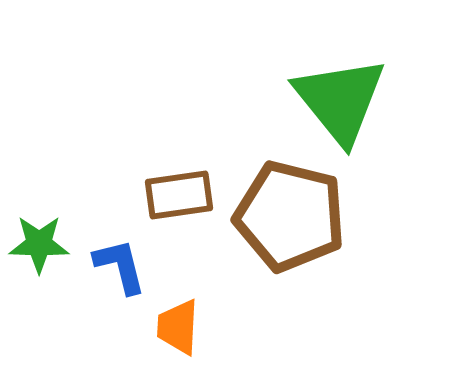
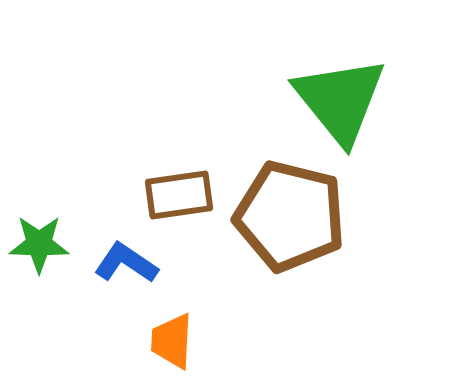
blue L-shape: moved 6 px right, 3 px up; rotated 42 degrees counterclockwise
orange trapezoid: moved 6 px left, 14 px down
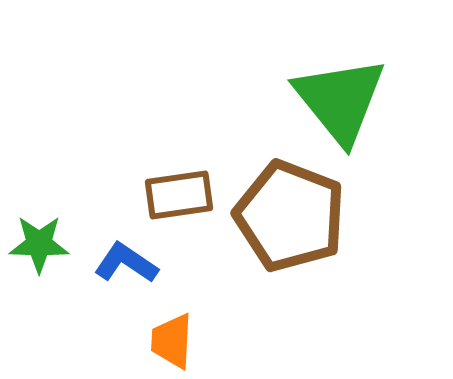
brown pentagon: rotated 7 degrees clockwise
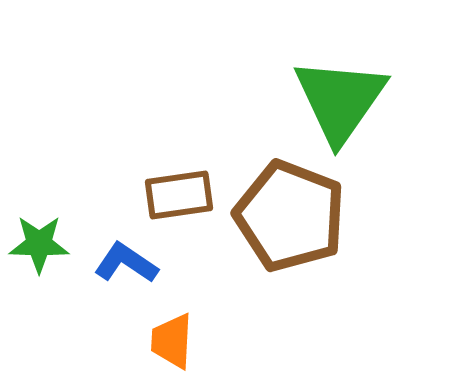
green triangle: rotated 14 degrees clockwise
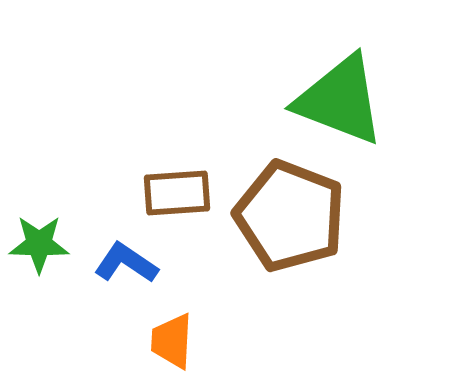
green triangle: rotated 44 degrees counterclockwise
brown rectangle: moved 2 px left, 2 px up; rotated 4 degrees clockwise
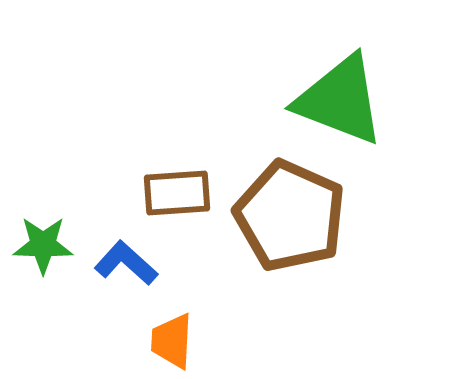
brown pentagon: rotated 3 degrees clockwise
green star: moved 4 px right, 1 px down
blue L-shape: rotated 8 degrees clockwise
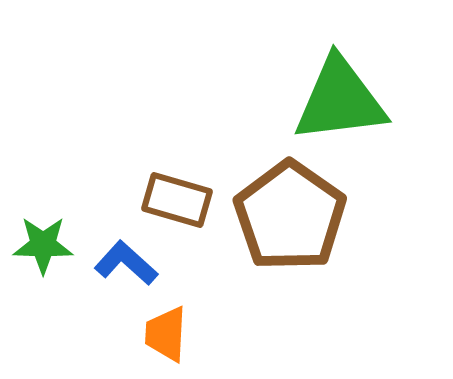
green triangle: rotated 28 degrees counterclockwise
brown rectangle: moved 7 px down; rotated 20 degrees clockwise
brown pentagon: rotated 11 degrees clockwise
orange trapezoid: moved 6 px left, 7 px up
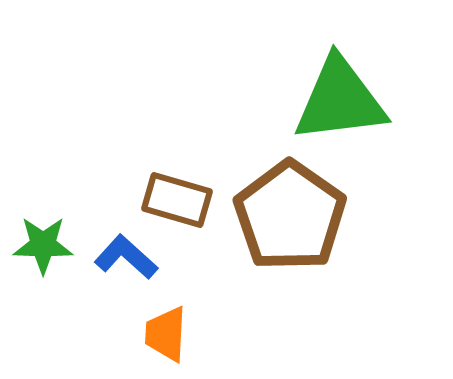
blue L-shape: moved 6 px up
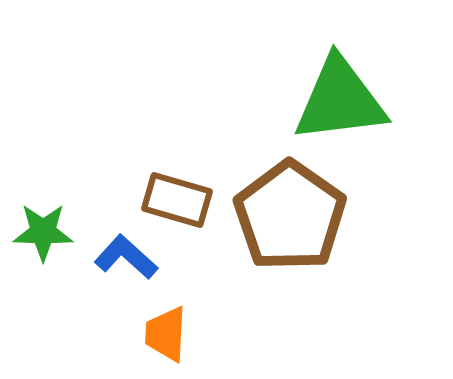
green star: moved 13 px up
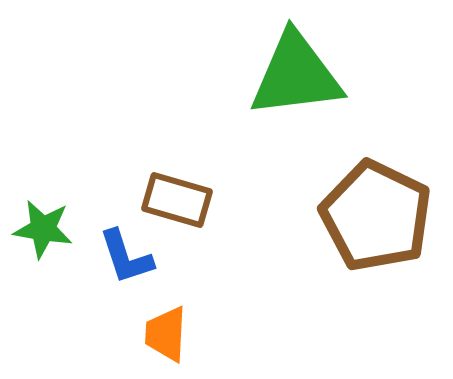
green triangle: moved 44 px left, 25 px up
brown pentagon: moved 86 px right; rotated 9 degrees counterclockwise
green star: moved 3 px up; rotated 8 degrees clockwise
blue L-shape: rotated 150 degrees counterclockwise
